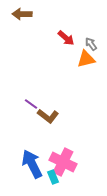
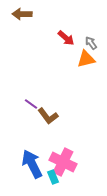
gray arrow: moved 1 px up
brown L-shape: rotated 15 degrees clockwise
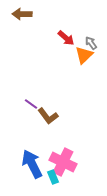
orange triangle: moved 2 px left, 4 px up; rotated 30 degrees counterclockwise
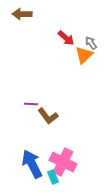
purple line: rotated 32 degrees counterclockwise
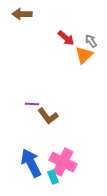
gray arrow: moved 2 px up
purple line: moved 1 px right
blue arrow: moved 1 px left, 1 px up
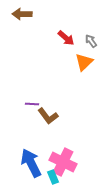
orange triangle: moved 7 px down
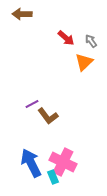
purple line: rotated 32 degrees counterclockwise
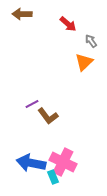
red arrow: moved 2 px right, 14 px up
blue arrow: rotated 52 degrees counterclockwise
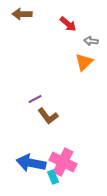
gray arrow: rotated 48 degrees counterclockwise
purple line: moved 3 px right, 5 px up
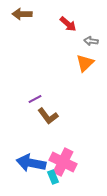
orange triangle: moved 1 px right, 1 px down
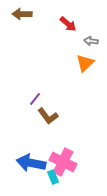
purple line: rotated 24 degrees counterclockwise
